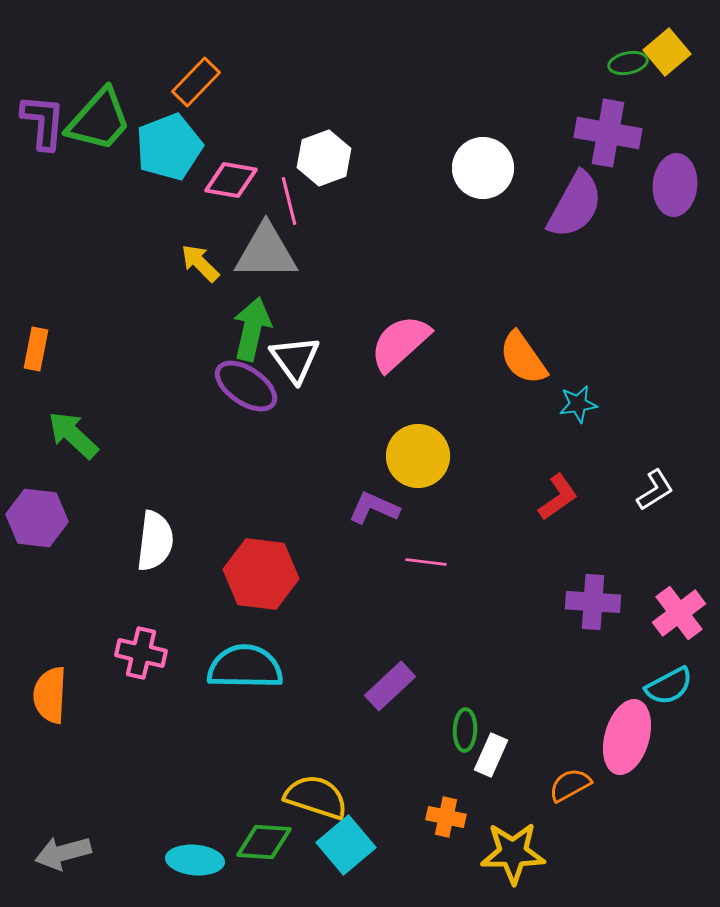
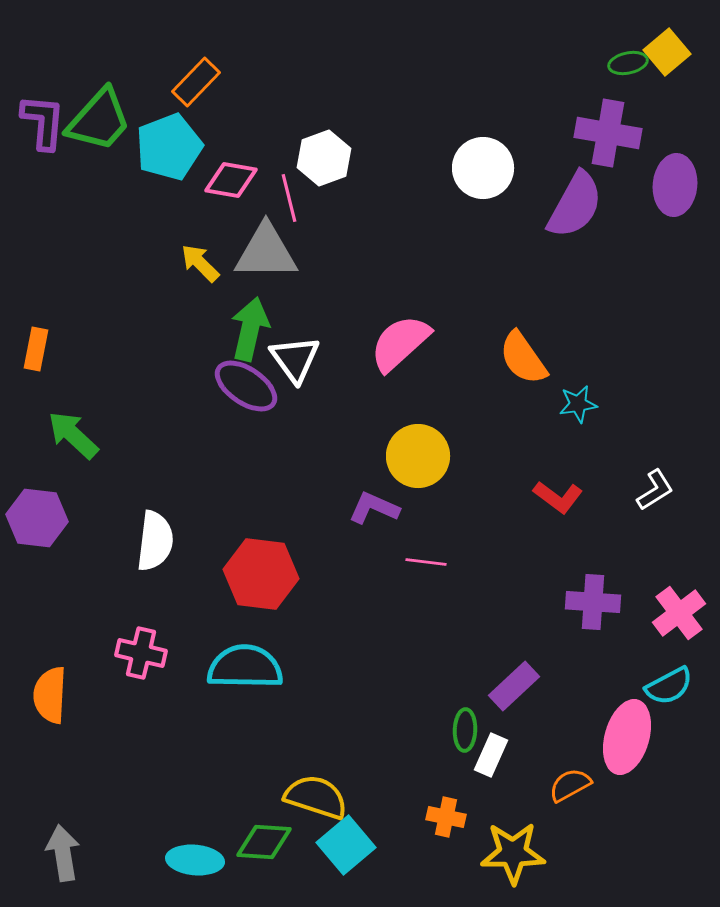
pink line at (289, 201): moved 3 px up
green arrow at (252, 329): moved 2 px left
red L-shape at (558, 497): rotated 72 degrees clockwise
purple rectangle at (390, 686): moved 124 px right
gray arrow at (63, 853): rotated 96 degrees clockwise
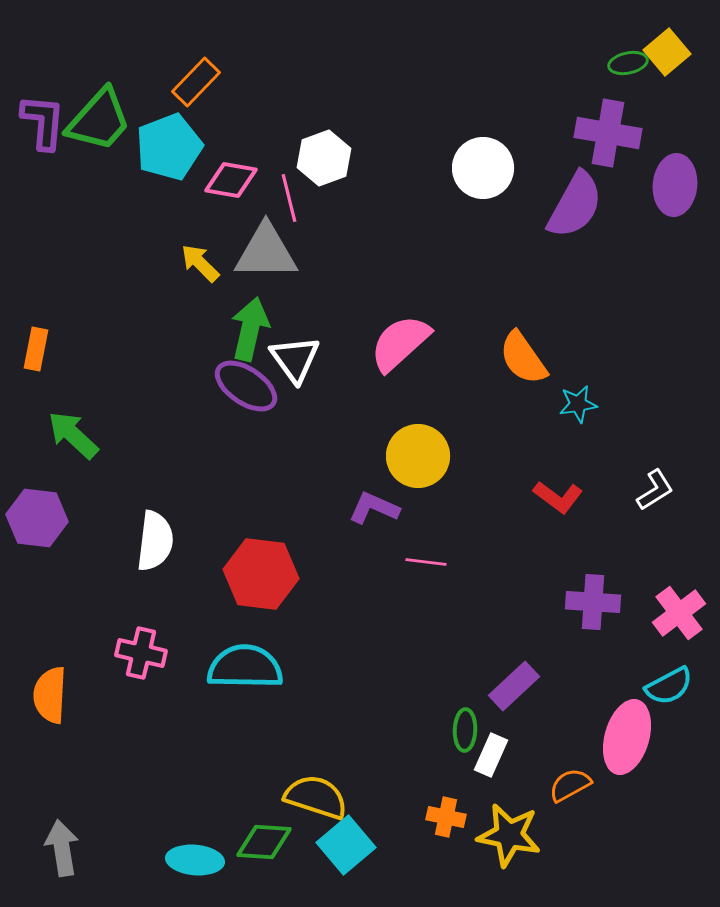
gray arrow at (63, 853): moved 1 px left, 5 px up
yellow star at (513, 853): moved 4 px left, 18 px up; rotated 12 degrees clockwise
